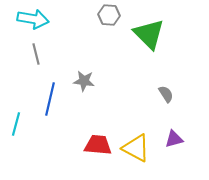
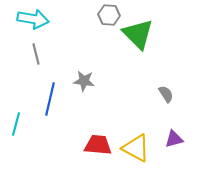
green triangle: moved 11 px left
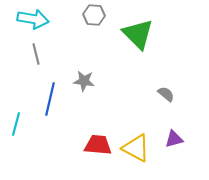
gray hexagon: moved 15 px left
gray semicircle: rotated 18 degrees counterclockwise
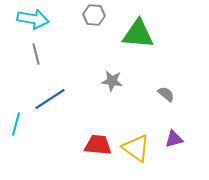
green triangle: rotated 40 degrees counterclockwise
gray star: moved 28 px right
blue line: rotated 44 degrees clockwise
yellow triangle: rotated 8 degrees clockwise
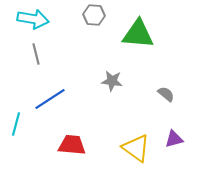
red trapezoid: moved 26 px left
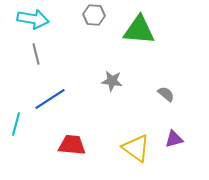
green triangle: moved 1 px right, 4 px up
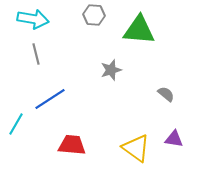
gray star: moved 1 px left, 11 px up; rotated 25 degrees counterclockwise
cyan line: rotated 15 degrees clockwise
purple triangle: rotated 24 degrees clockwise
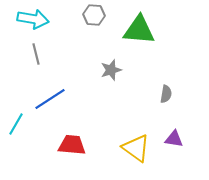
gray semicircle: rotated 60 degrees clockwise
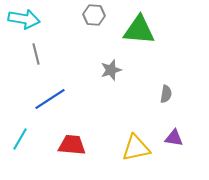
cyan arrow: moved 9 px left
cyan line: moved 4 px right, 15 px down
purple triangle: moved 1 px up
yellow triangle: rotated 48 degrees counterclockwise
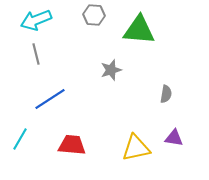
cyan arrow: moved 12 px right, 1 px down; rotated 148 degrees clockwise
